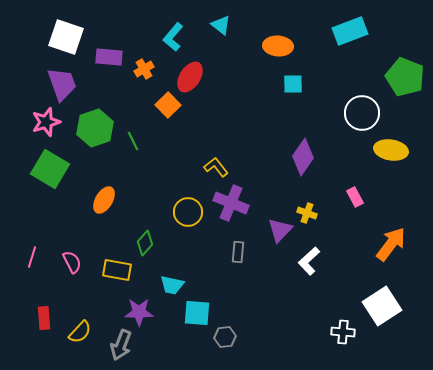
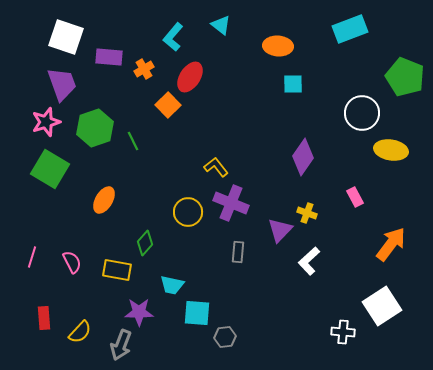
cyan rectangle at (350, 31): moved 2 px up
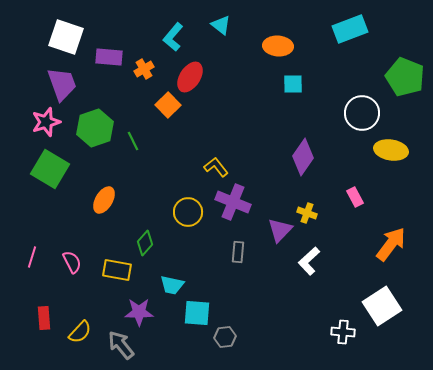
purple cross at (231, 203): moved 2 px right, 1 px up
gray arrow at (121, 345): rotated 120 degrees clockwise
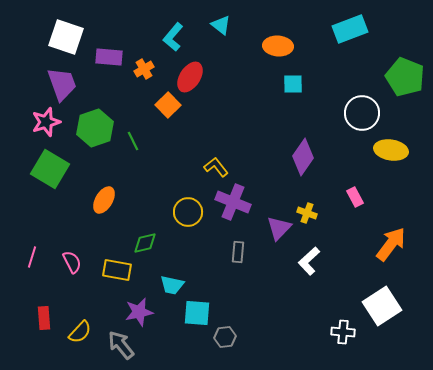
purple triangle at (280, 230): moved 1 px left, 2 px up
green diamond at (145, 243): rotated 35 degrees clockwise
purple star at (139, 312): rotated 12 degrees counterclockwise
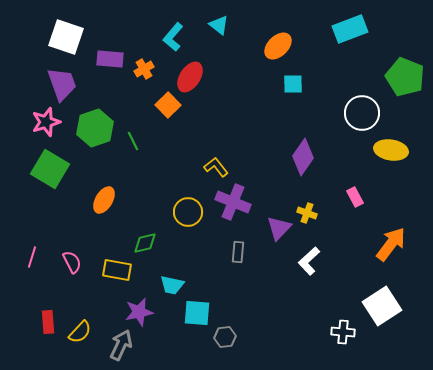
cyan triangle at (221, 25): moved 2 px left
orange ellipse at (278, 46): rotated 48 degrees counterclockwise
purple rectangle at (109, 57): moved 1 px right, 2 px down
red rectangle at (44, 318): moved 4 px right, 4 px down
gray arrow at (121, 345): rotated 64 degrees clockwise
